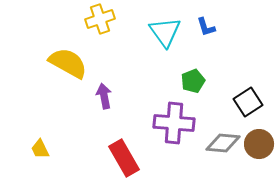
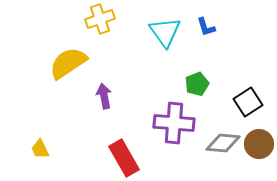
yellow semicircle: rotated 63 degrees counterclockwise
green pentagon: moved 4 px right, 3 px down
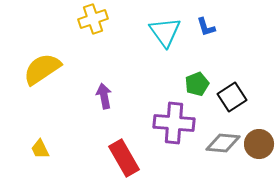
yellow cross: moved 7 px left
yellow semicircle: moved 26 px left, 6 px down
black square: moved 16 px left, 5 px up
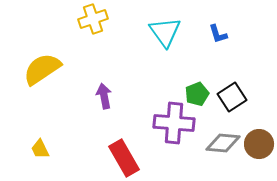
blue L-shape: moved 12 px right, 7 px down
green pentagon: moved 10 px down
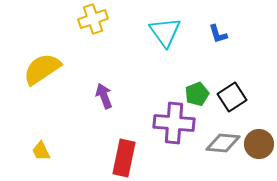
purple arrow: rotated 10 degrees counterclockwise
yellow trapezoid: moved 1 px right, 2 px down
red rectangle: rotated 42 degrees clockwise
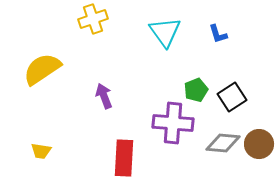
green pentagon: moved 1 px left, 4 px up
purple cross: moved 1 px left
yellow trapezoid: rotated 55 degrees counterclockwise
red rectangle: rotated 9 degrees counterclockwise
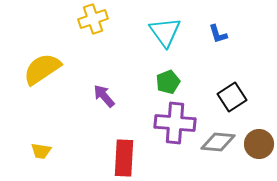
green pentagon: moved 28 px left, 8 px up
purple arrow: rotated 20 degrees counterclockwise
purple cross: moved 2 px right
gray diamond: moved 5 px left, 1 px up
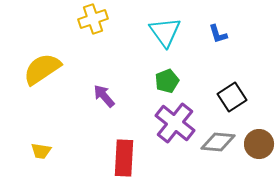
green pentagon: moved 1 px left, 1 px up
purple cross: rotated 33 degrees clockwise
